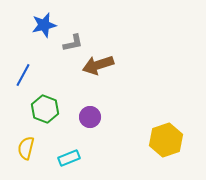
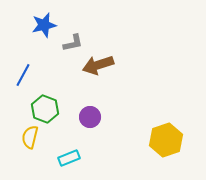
yellow semicircle: moved 4 px right, 11 px up
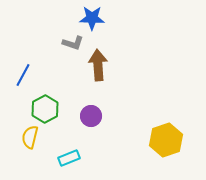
blue star: moved 48 px right, 7 px up; rotated 15 degrees clockwise
gray L-shape: rotated 30 degrees clockwise
brown arrow: rotated 104 degrees clockwise
green hexagon: rotated 12 degrees clockwise
purple circle: moved 1 px right, 1 px up
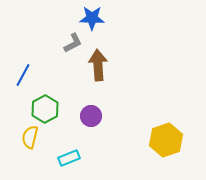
gray L-shape: rotated 45 degrees counterclockwise
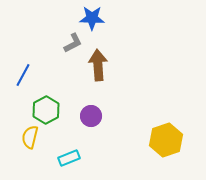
green hexagon: moved 1 px right, 1 px down
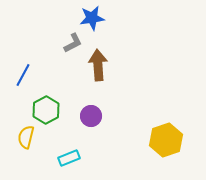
blue star: rotated 10 degrees counterclockwise
yellow semicircle: moved 4 px left
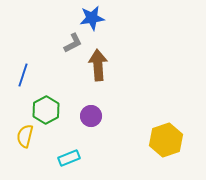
blue line: rotated 10 degrees counterclockwise
yellow semicircle: moved 1 px left, 1 px up
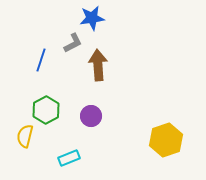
blue line: moved 18 px right, 15 px up
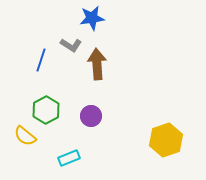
gray L-shape: moved 2 px left, 2 px down; rotated 60 degrees clockwise
brown arrow: moved 1 px left, 1 px up
yellow semicircle: rotated 65 degrees counterclockwise
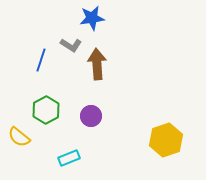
yellow semicircle: moved 6 px left, 1 px down
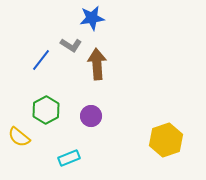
blue line: rotated 20 degrees clockwise
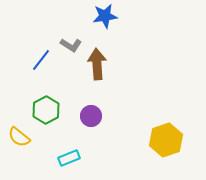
blue star: moved 13 px right, 2 px up
